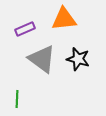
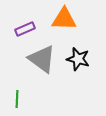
orange triangle: rotated 8 degrees clockwise
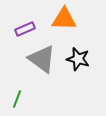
green line: rotated 18 degrees clockwise
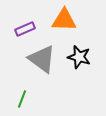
orange triangle: moved 1 px down
black star: moved 1 px right, 2 px up
green line: moved 5 px right
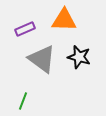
green line: moved 1 px right, 2 px down
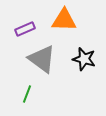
black star: moved 5 px right, 2 px down
green line: moved 4 px right, 7 px up
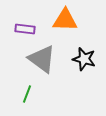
orange triangle: moved 1 px right
purple rectangle: rotated 30 degrees clockwise
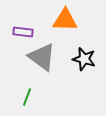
purple rectangle: moved 2 px left, 3 px down
gray triangle: moved 2 px up
green line: moved 3 px down
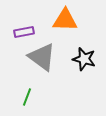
purple rectangle: moved 1 px right; rotated 18 degrees counterclockwise
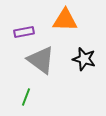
gray triangle: moved 1 px left, 3 px down
green line: moved 1 px left
